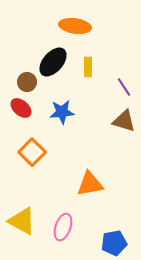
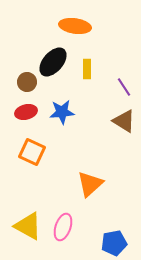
yellow rectangle: moved 1 px left, 2 px down
red ellipse: moved 5 px right, 4 px down; rotated 55 degrees counterclockwise
brown triangle: rotated 15 degrees clockwise
orange square: rotated 20 degrees counterclockwise
orange triangle: rotated 32 degrees counterclockwise
yellow triangle: moved 6 px right, 5 px down
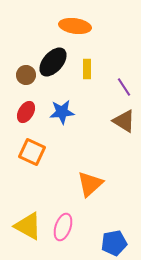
brown circle: moved 1 px left, 7 px up
red ellipse: rotated 45 degrees counterclockwise
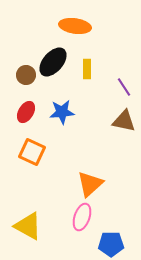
brown triangle: rotated 20 degrees counterclockwise
pink ellipse: moved 19 px right, 10 px up
blue pentagon: moved 3 px left, 1 px down; rotated 10 degrees clockwise
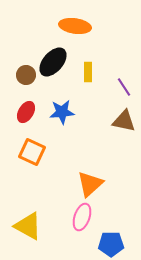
yellow rectangle: moved 1 px right, 3 px down
